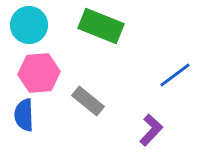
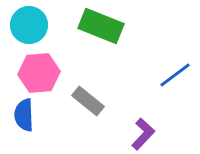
purple L-shape: moved 8 px left, 4 px down
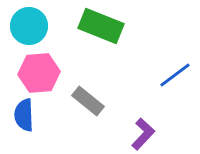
cyan circle: moved 1 px down
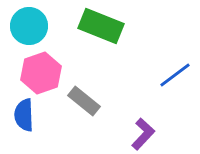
pink hexagon: moved 2 px right; rotated 15 degrees counterclockwise
gray rectangle: moved 4 px left
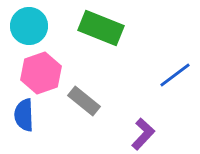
green rectangle: moved 2 px down
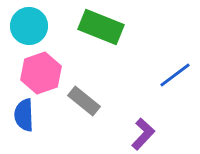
green rectangle: moved 1 px up
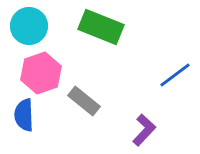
purple L-shape: moved 1 px right, 4 px up
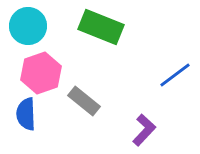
cyan circle: moved 1 px left
blue semicircle: moved 2 px right, 1 px up
